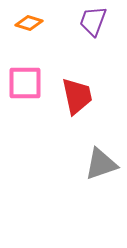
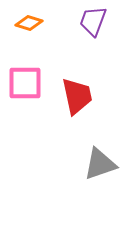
gray triangle: moved 1 px left
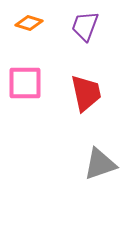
purple trapezoid: moved 8 px left, 5 px down
red trapezoid: moved 9 px right, 3 px up
